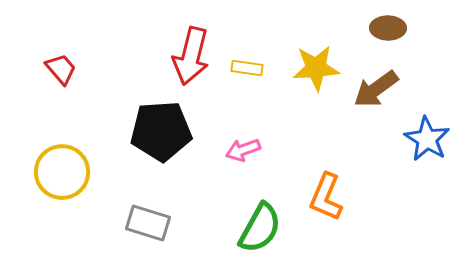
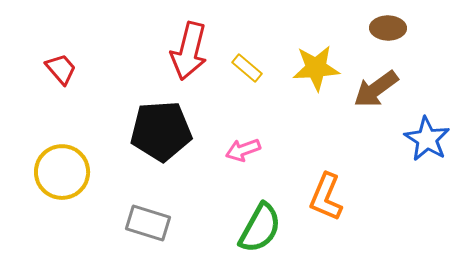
red arrow: moved 2 px left, 5 px up
yellow rectangle: rotated 32 degrees clockwise
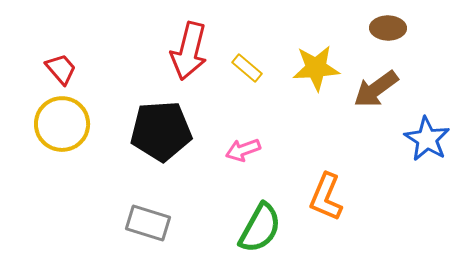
yellow circle: moved 48 px up
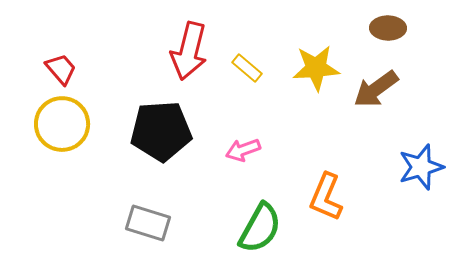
blue star: moved 6 px left, 28 px down; rotated 24 degrees clockwise
